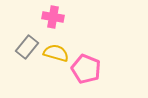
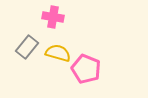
yellow semicircle: moved 2 px right
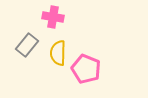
gray rectangle: moved 2 px up
yellow semicircle: rotated 105 degrees counterclockwise
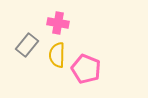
pink cross: moved 5 px right, 6 px down
yellow semicircle: moved 1 px left, 2 px down
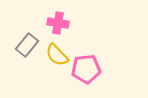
yellow semicircle: rotated 45 degrees counterclockwise
pink pentagon: rotated 28 degrees counterclockwise
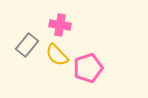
pink cross: moved 2 px right, 2 px down
pink pentagon: moved 2 px right, 1 px up; rotated 12 degrees counterclockwise
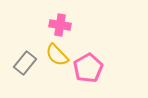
gray rectangle: moved 2 px left, 18 px down
pink pentagon: rotated 12 degrees counterclockwise
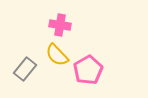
gray rectangle: moved 6 px down
pink pentagon: moved 2 px down
